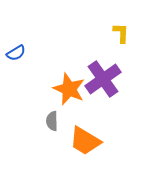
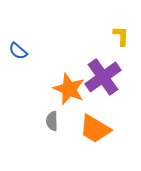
yellow L-shape: moved 3 px down
blue semicircle: moved 2 px right, 2 px up; rotated 72 degrees clockwise
purple cross: moved 2 px up
orange trapezoid: moved 10 px right, 12 px up
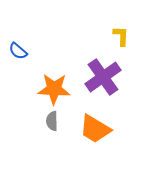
orange star: moved 15 px left; rotated 20 degrees counterclockwise
